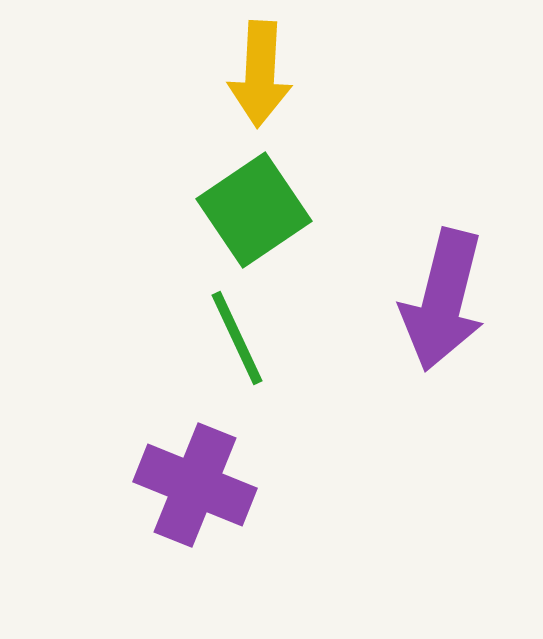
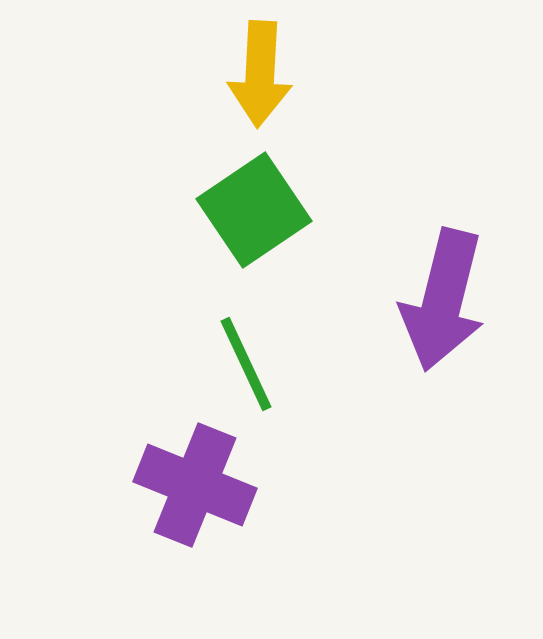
green line: moved 9 px right, 26 px down
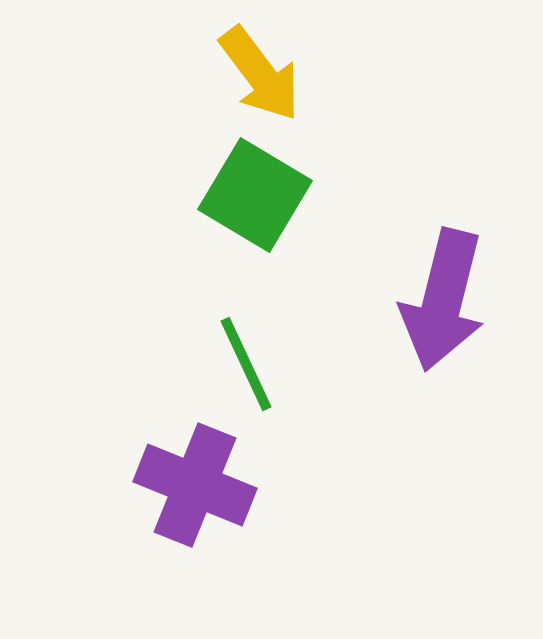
yellow arrow: rotated 40 degrees counterclockwise
green square: moved 1 px right, 15 px up; rotated 25 degrees counterclockwise
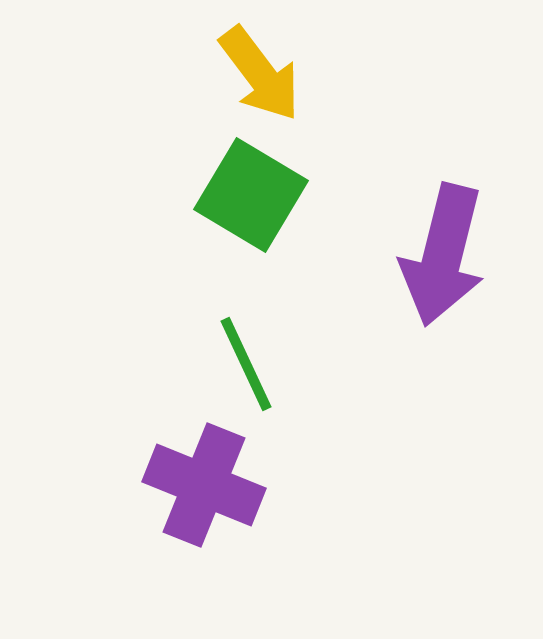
green square: moved 4 px left
purple arrow: moved 45 px up
purple cross: moved 9 px right
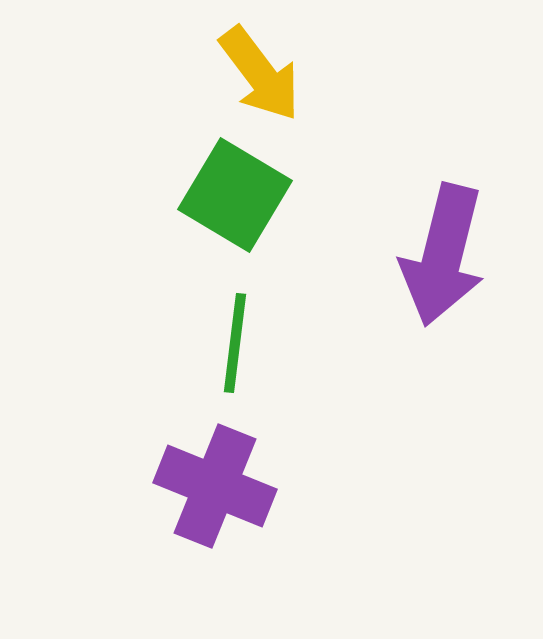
green square: moved 16 px left
green line: moved 11 px left, 21 px up; rotated 32 degrees clockwise
purple cross: moved 11 px right, 1 px down
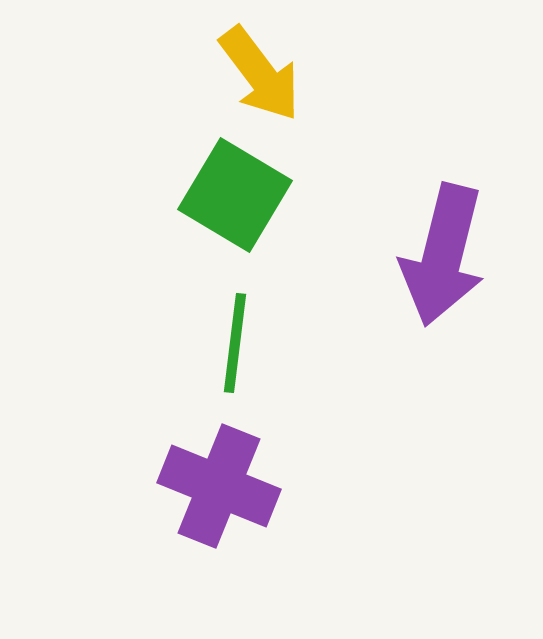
purple cross: moved 4 px right
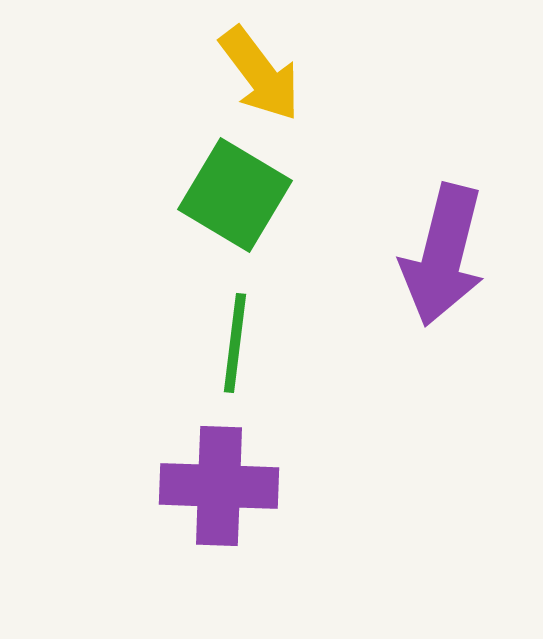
purple cross: rotated 20 degrees counterclockwise
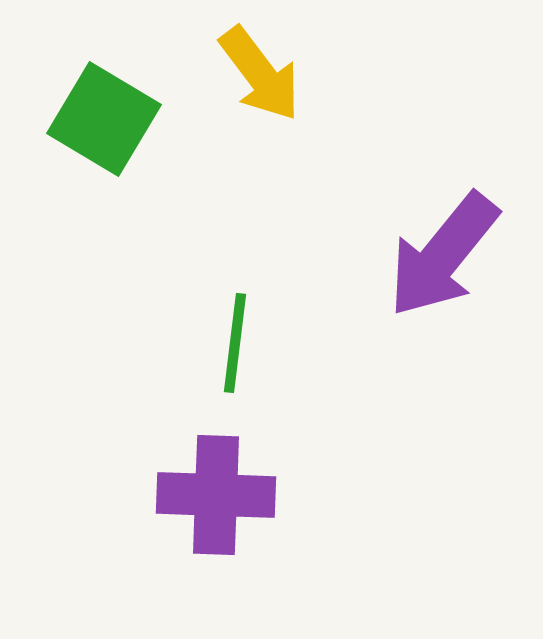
green square: moved 131 px left, 76 px up
purple arrow: rotated 25 degrees clockwise
purple cross: moved 3 px left, 9 px down
